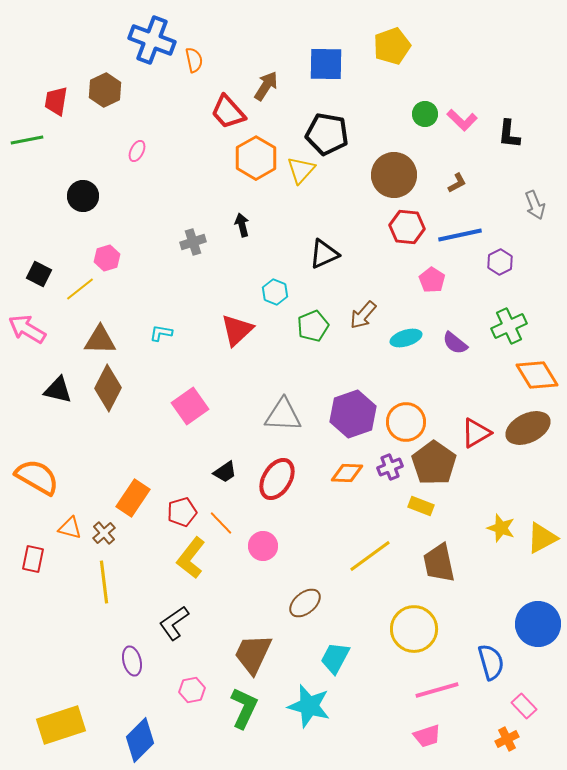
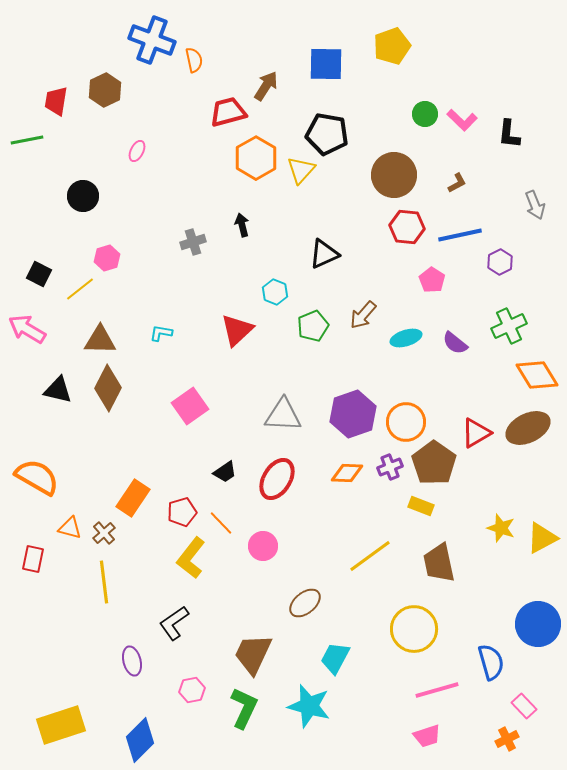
red trapezoid at (228, 112): rotated 117 degrees clockwise
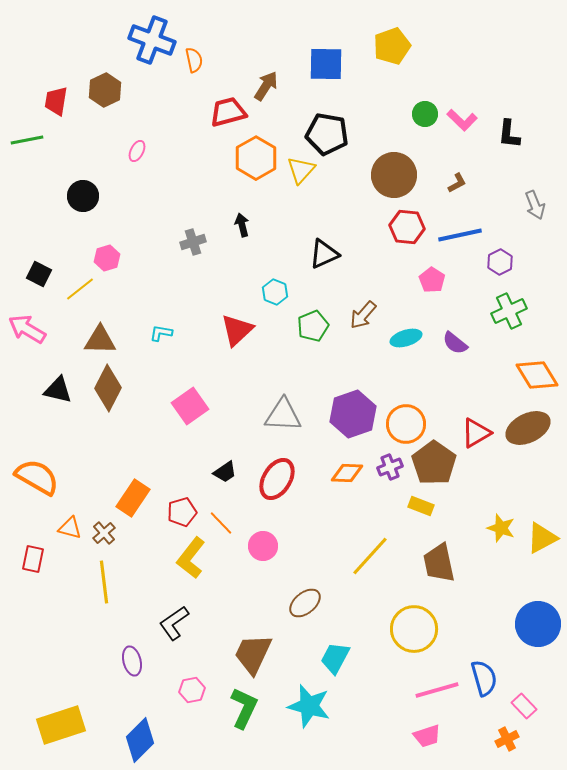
green cross at (509, 326): moved 15 px up
orange circle at (406, 422): moved 2 px down
yellow line at (370, 556): rotated 12 degrees counterclockwise
blue semicircle at (491, 662): moved 7 px left, 16 px down
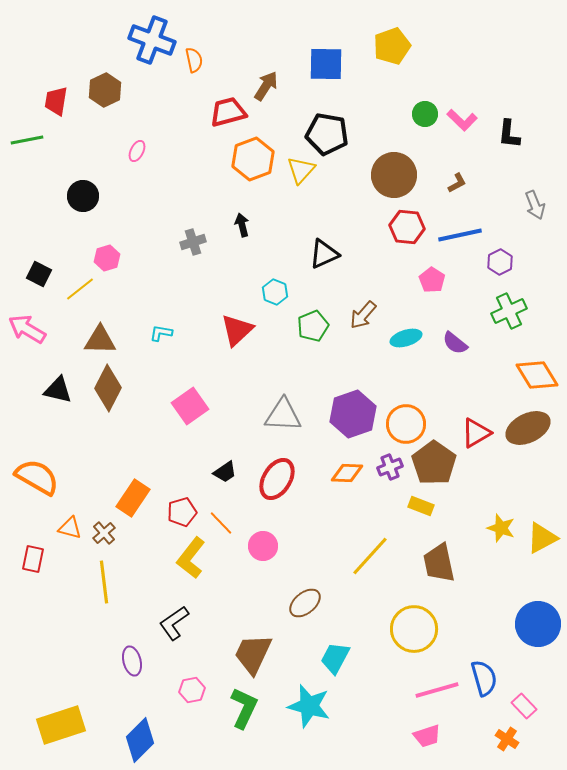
orange hexagon at (256, 158): moved 3 px left, 1 px down; rotated 9 degrees clockwise
orange cross at (507, 739): rotated 30 degrees counterclockwise
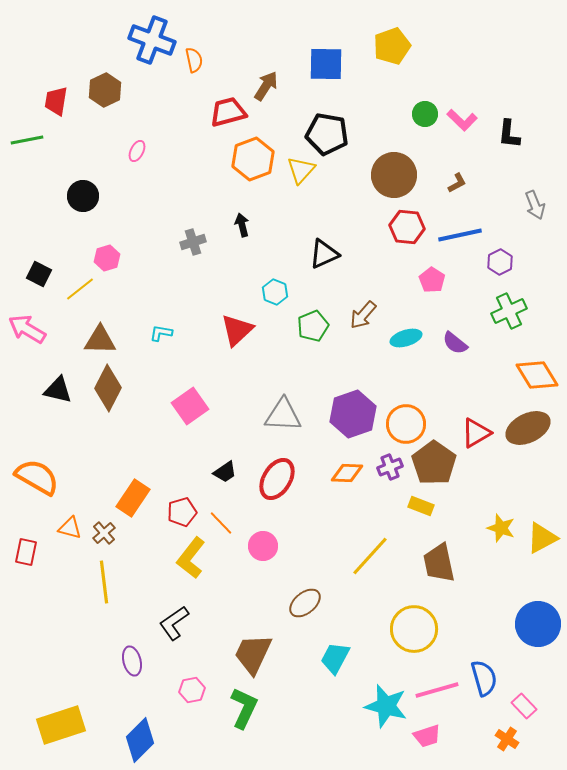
red rectangle at (33, 559): moved 7 px left, 7 px up
cyan star at (309, 706): moved 77 px right
